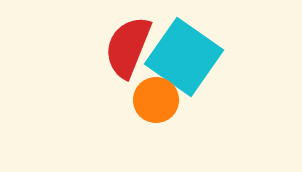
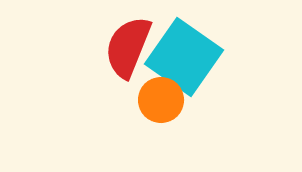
orange circle: moved 5 px right
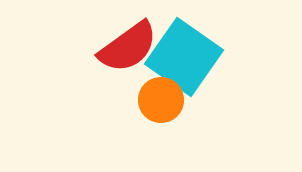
red semicircle: rotated 148 degrees counterclockwise
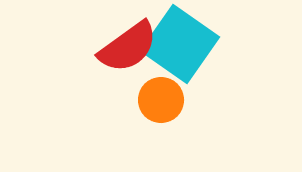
cyan square: moved 4 px left, 13 px up
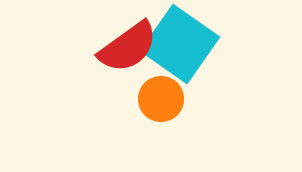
orange circle: moved 1 px up
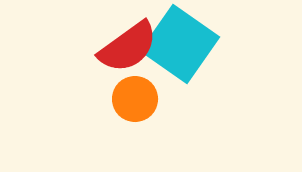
orange circle: moved 26 px left
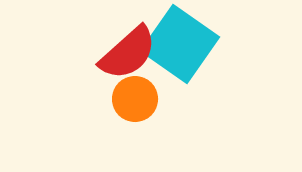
red semicircle: moved 6 px down; rotated 6 degrees counterclockwise
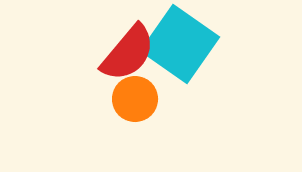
red semicircle: rotated 8 degrees counterclockwise
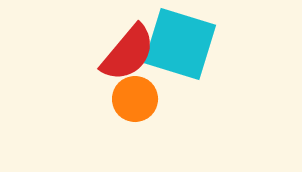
cyan square: rotated 18 degrees counterclockwise
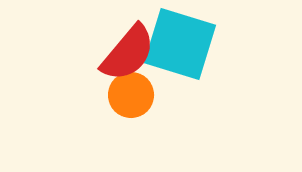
orange circle: moved 4 px left, 4 px up
